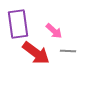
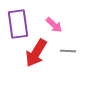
pink arrow: moved 6 px up
red arrow: rotated 84 degrees clockwise
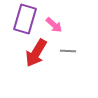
purple rectangle: moved 7 px right, 5 px up; rotated 24 degrees clockwise
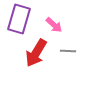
purple rectangle: moved 6 px left
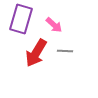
purple rectangle: moved 2 px right
gray line: moved 3 px left
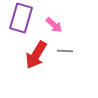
purple rectangle: moved 1 px up
red arrow: moved 2 px down
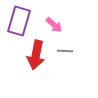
purple rectangle: moved 2 px left, 3 px down
red arrow: rotated 20 degrees counterclockwise
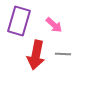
gray line: moved 2 px left, 3 px down
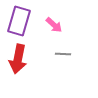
red arrow: moved 18 px left, 4 px down
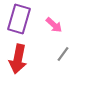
purple rectangle: moved 2 px up
gray line: rotated 56 degrees counterclockwise
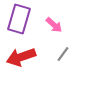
red arrow: moved 3 px right, 2 px up; rotated 60 degrees clockwise
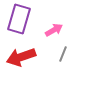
pink arrow: moved 5 px down; rotated 72 degrees counterclockwise
gray line: rotated 14 degrees counterclockwise
